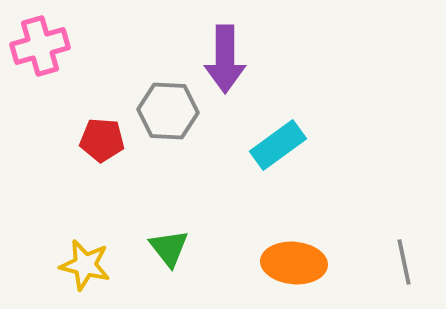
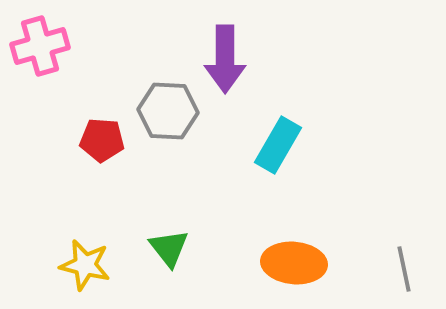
cyan rectangle: rotated 24 degrees counterclockwise
gray line: moved 7 px down
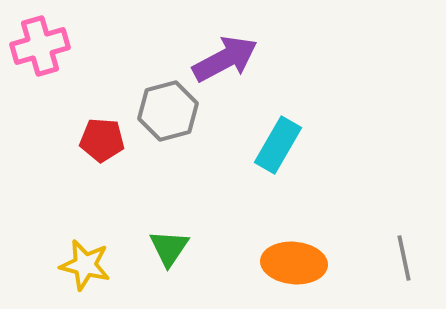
purple arrow: rotated 118 degrees counterclockwise
gray hexagon: rotated 18 degrees counterclockwise
green triangle: rotated 12 degrees clockwise
gray line: moved 11 px up
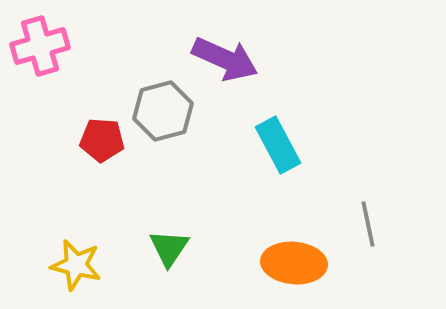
purple arrow: rotated 52 degrees clockwise
gray hexagon: moved 5 px left
cyan rectangle: rotated 58 degrees counterclockwise
gray line: moved 36 px left, 34 px up
yellow star: moved 9 px left
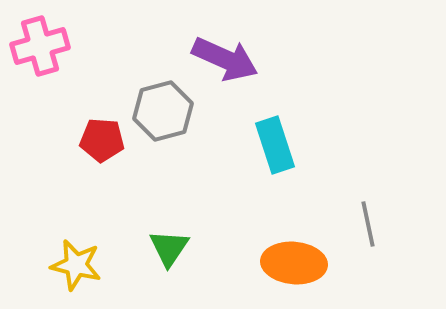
cyan rectangle: moved 3 px left; rotated 10 degrees clockwise
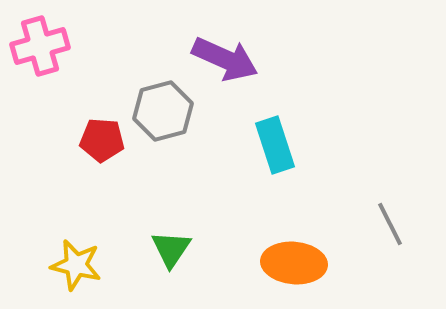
gray line: moved 22 px right; rotated 15 degrees counterclockwise
green triangle: moved 2 px right, 1 px down
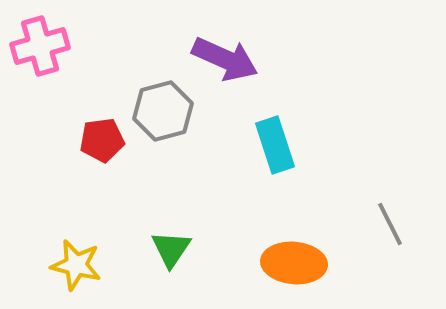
red pentagon: rotated 12 degrees counterclockwise
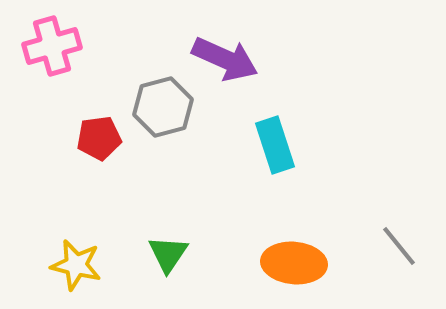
pink cross: moved 12 px right
gray hexagon: moved 4 px up
red pentagon: moved 3 px left, 2 px up
gray line: moved 9 px right, 22 px down; rotated 12 degrees counterclockwise
green triangle: moved 3 px left, 5 px down
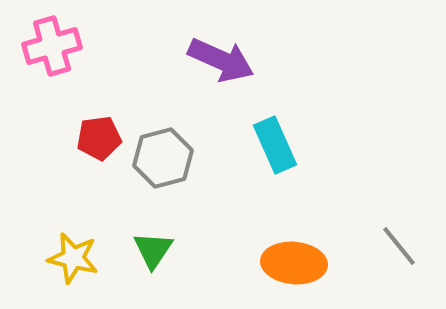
purple arrow: moved 4 px left, 1 px down
gray hexagon: moved 51 px down
cyan rectangle: rotated 6 degrees counterclockwise
green triangle: moved 15 px left, 4 px up
yellow star: moved 3 px left, 7 px up
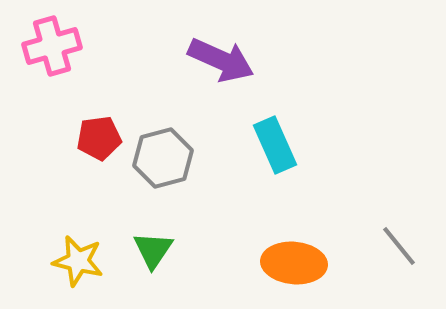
yellow star: moved 5 px right, 3 px down
